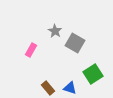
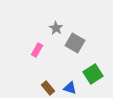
gray star: moved 1 px right, 3 px up
pink rectangle: moved 6 px right
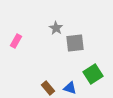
gray square: rotated 36 degrees counterclockwise
pink rectangle: moved 21 px left, 9 px up
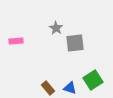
pink rectangle: rotated 56 degrees clockwise
green square: moved 6 px down
